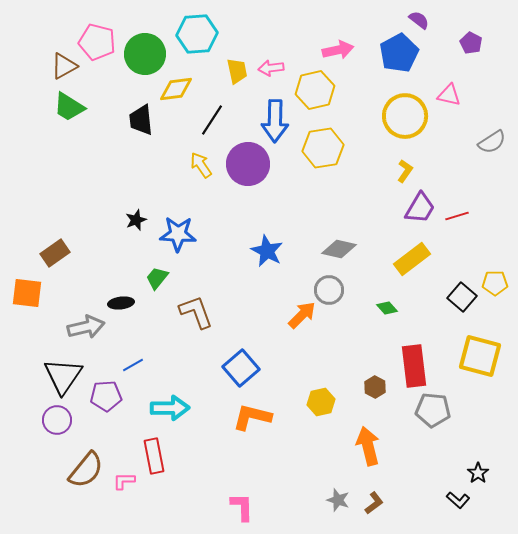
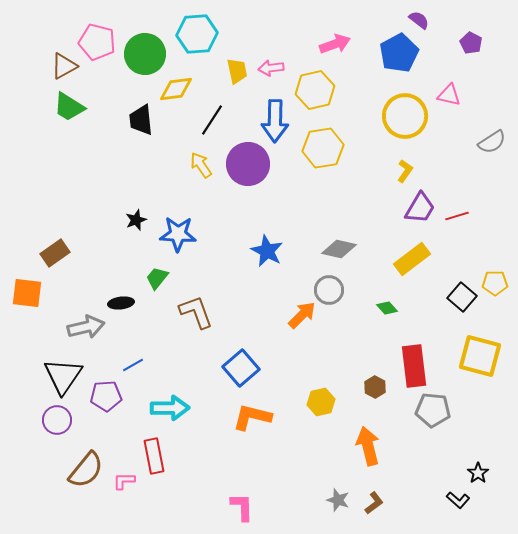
pink arrow at (338, 50): moved 3 px left, 6 px up; rotated 8 degrees counterclockwise
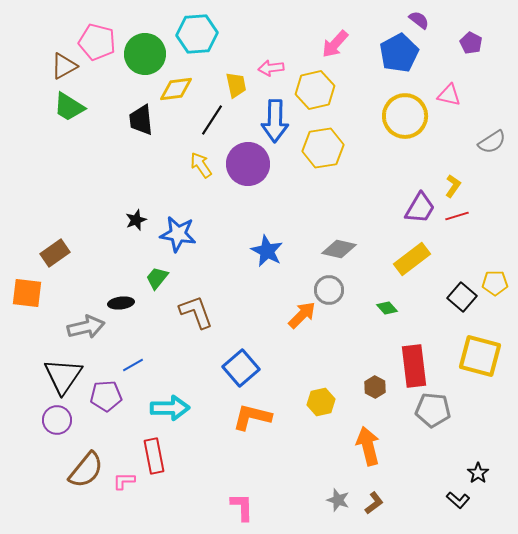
pink arrow at (335, 44): rotated 152 degrees clockwise
yellow trapezoid at (237, 71): moved 1 px left, 14 px down
yellow L-shape at (405, 171): moved 48 px right, 15 px down
blue star at (178, 234): rotated 6 degrees clockwise
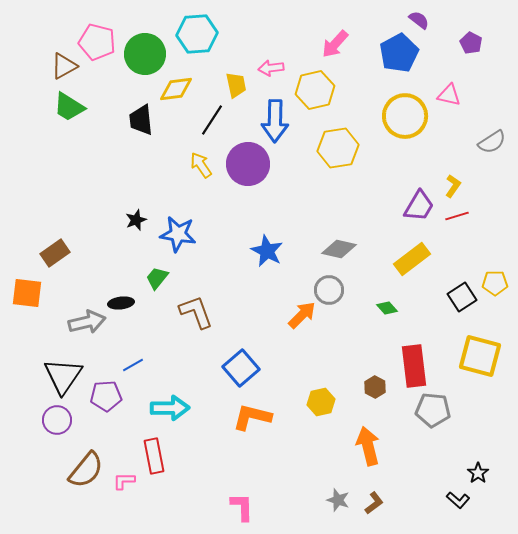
yellow hexagon at (323, 148): moved 15 px right
purple trapezoid at (420, 208): moved 1 px left, 2 px up
black square at (462, 297): rotated 16 degrees clockwise
gray arrow at (86, 327): moved 1 px right, 5 px up
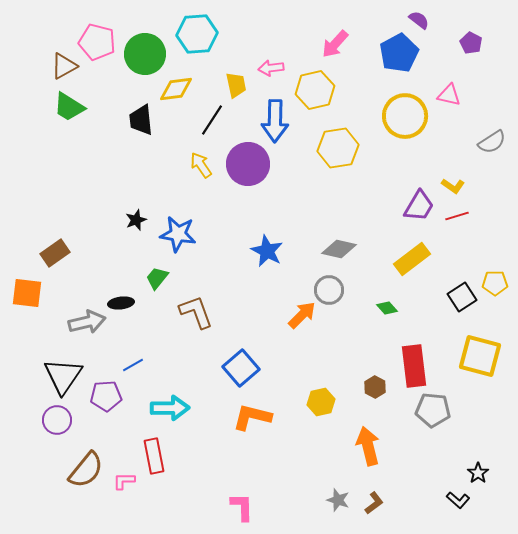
yellow L-shape at (453, 186): rotated 90 degrees clockwise
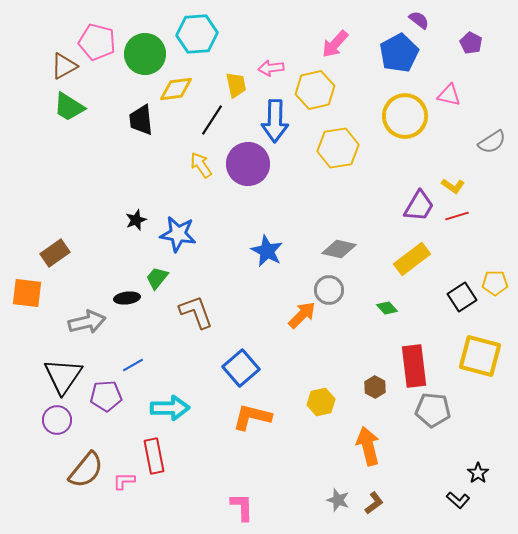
black ellipse at (121, 303): moved 6 px right, 5 px up
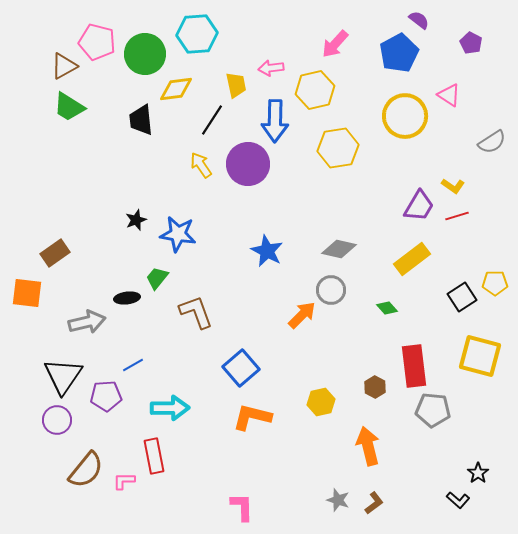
pink triangle at (449, 95): rotated 20 degrees clockwise
gray circle at (329, 290): moved 2 px right
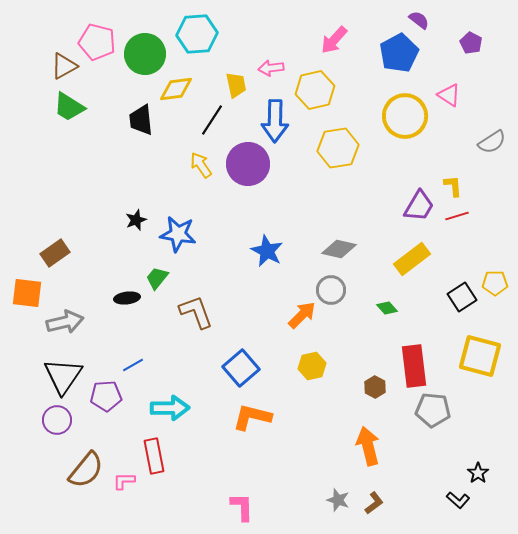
pink arrow at (335, 44): moved 1 px left, 4 px up
yellow L-shape at (453, 186): rotated 130 degrees counterclockwise
gray arrow at (87, 322): moved 22 px left
yellow hexagon at (321, 402): moved 9 px left, 36 px up
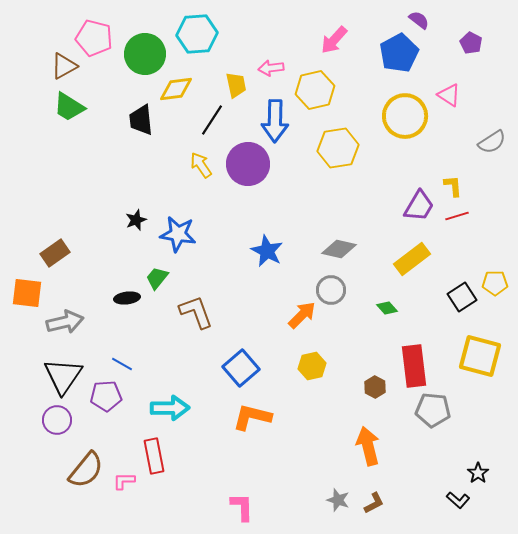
pink pentagon at (97, 42): moved 3 px left, 4 px up
blue line at (133, 365): moved 11 px left, 1 px up; rotated 60 degrees clockwise
brown L-shape at (374, 503): rotated 10 degrees clockwise
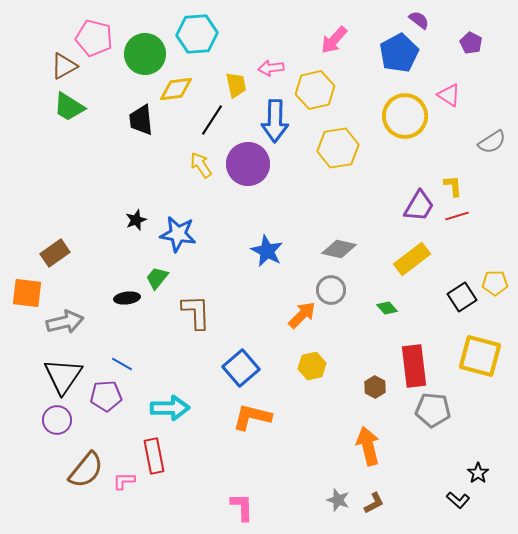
brown L-shape at (196, 312): rotated 18 degrees clockwise
